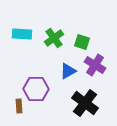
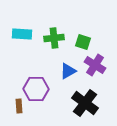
green cross: rotated 30 degrees clockwise
green square: moved 1 px right
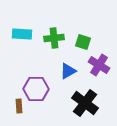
purple cross: moved 4 px right
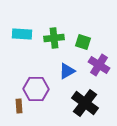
blue triangle: moved 1 px left
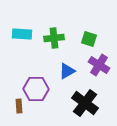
green square: moved 6 px right, 3 px up
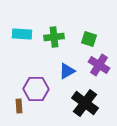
green cross: moved 1 px up
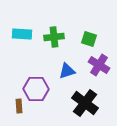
blue triangle: rotated 12 degrees clockwise
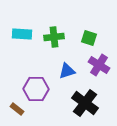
green square: moved 1 px up
brown rectangle: moved 2 px left, 3 px down; rotated 48 degrees counterclockwise
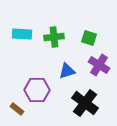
purple hexagon: moved 1 px right, 1 px down
